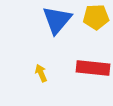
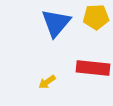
blue triangle: moved 1 px left, 3 px down
yellow arrow: moved 6 px right, 9 px down; rotated 102 degrees counterclockwise
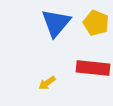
yellow pentagon: moved 6 px down; rotated 25 degrees clockwise
yellow arrow: moved 1 px down
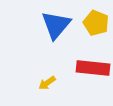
blue triangle: moved 2 px down
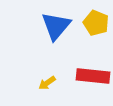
blue triangle: moved 1 px down
red rectangle: moved 8 px down
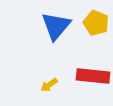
yellow arrow: moved 2 px right, 2 px down
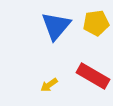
yellow pentagon: rotated 30 degrees counterclockwise
red rectangle: rotated 24 degrees clockwise
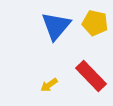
yellow pentagon: moved 1 px left; rotated 20 degrees clockwise
red rectangle: moved 2 px left; rotated 16 degrees clockwise
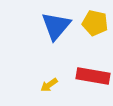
red rectangle: moved 2 px right; rotated 36 degrees counterclockwise
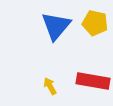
red rectangle: moved 5 px down
yellow arrow: moved 1 px right, 1 px down; rotated 96 degrees clockwise
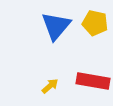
yellow arrow: rotated 78 degrees clockwise
